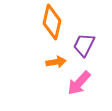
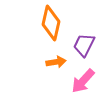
orange diamond: moved 1 px left, 1 px down
pink arrow: moved 4 px right, 2 px up
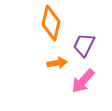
orange arrow: moved 1 px right, 1 px down
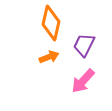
orange arrow: moved 8 px left, 6 px up; rotated 12 degrees counterclockwise
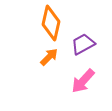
purple trapezoid: moved 1 px left, 1 px up; rotated 35 degrees clockwise
orange arrow: rotated 24 degrees counterclockwise
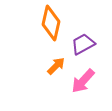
orange arrow: moved 7 px right, 9 px down
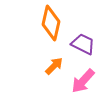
purple trapezoid: rotated 55 degrees clockwise
orange arrow: moved 2 px left
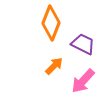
orange diamond: rotated 8 degrees clockwise
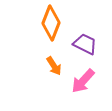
purple trapezoid: moved 2 px right
orange arrow: rotated 102 degrees clockwise
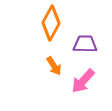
orange diamond: rotated 8 degrees clockwise
purple trapezoid: rotated 25 degrees counterclockwise
